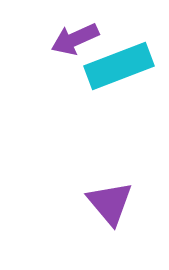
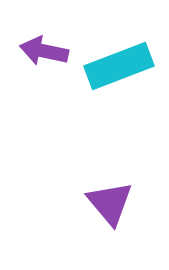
purple arrow: moved 31 px left, 12 px down; rotated 36 degrees clockwise
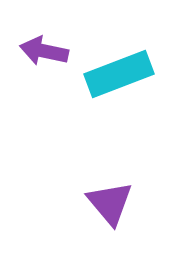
cyan rectangle: moved 8 px down
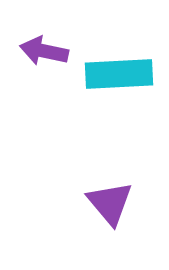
cyan rectangle: rotated 18 degrees clockwise
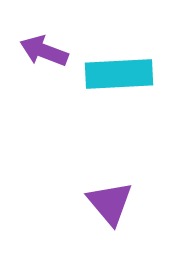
purple arrow: rotated 9 degrees clockwise
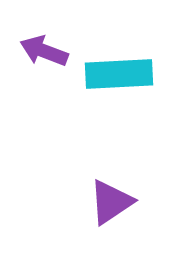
purple triangle: moved 1 px right, 1 px up; rotated 36 degrees clockwise
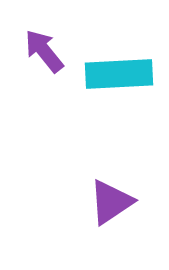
purple arrow: rotated 30 degrees clockwise
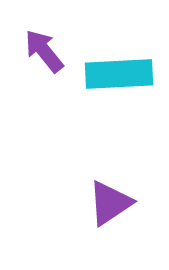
purple triangle: moved 1 px left, 1 px down
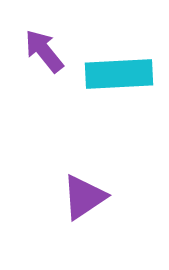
purple triangle: moved 26 px left, 6 px up
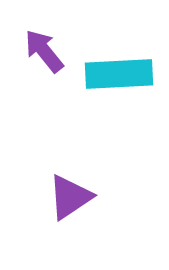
purple triangle: moved 14 px left
